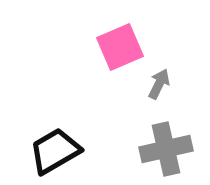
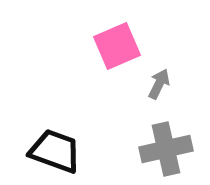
pink square: moved 3 px left, 1 px up
black trapezoid: rotated 50 degrees clockwise
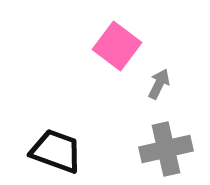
pink square: rotated 30 degrees counterclockwise
black trapezoid: moved 1 px right
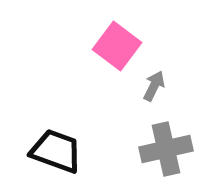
gray arrow: moved 5 px left, 2 px down
